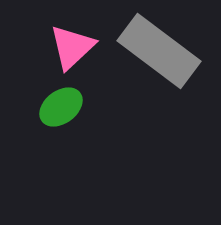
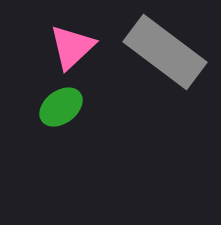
gray rectangle: moved 6 px right, 1 px down
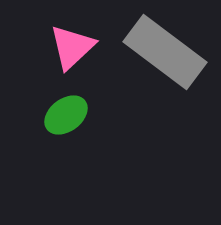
green ellipse: moved 5 px right, 8 px down
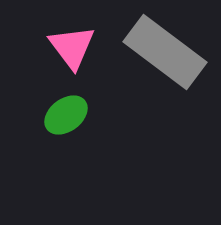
pink triangle: rotated 24 degrees counterclockwise
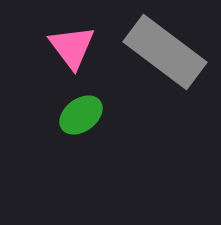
green ellipse: moved 15 px right
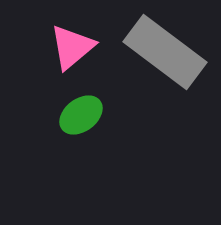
pink triangle: rotated 27 degrees clockwise
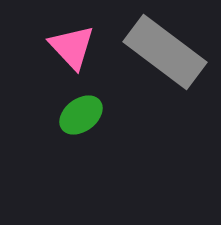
pink triangle: rotated 33 degrees counterclockwise
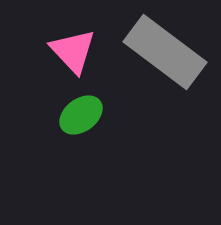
pink triangle: moved 1 px right, 4 px down
